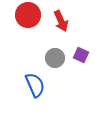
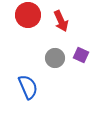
blue semicircle: moved 7 px left, 2 px down
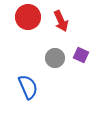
red circle: moved 2 px down
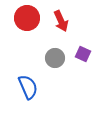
red circle: moved 1 px left, 1 px down
purple square: moved 2 px right, 1 px up
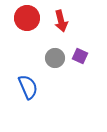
red arrow: rotated 10 degrees clockwise
purple square: moved 3 px left, 2 px down
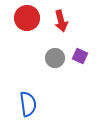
blue semicircle: moved 17 px down; rotated 15 degrees clockwise
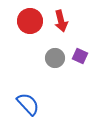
red circle: moved 3 px right, 3 px down
blue semicircle: rotated 35 degrees counterclockwise
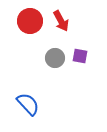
red arrow: rotated 15 degrees counterclockwise
purple square: rotated 14 degrees counterclockwise
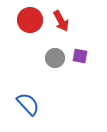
red circle: moved 1 px up
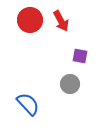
gray circle: moved 15 px right, 26 px down
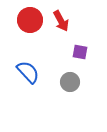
purple square: moved 4 px up
gray circle: moved 2 px up
blue semicircle: moved 32 px up
